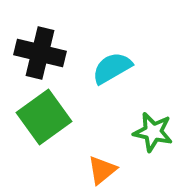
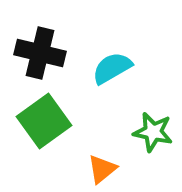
green square: moved 4 px down
orange triangle: moved 1 px up
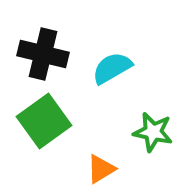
black cross: moved 3 px right, 1 px down
orange triangle: moved 1 px left; rotated 8 degrees clockwise
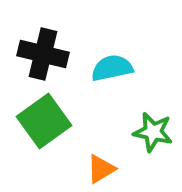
cyan semicircle: rotated 18 degrees clockwise
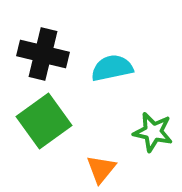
orange triangle: rotated 20 degrees counterclockwise
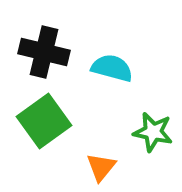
black cross: moved 1 px right, 2 px up
cyan semicircle: rotated 27 degrees clockwise
orange triangle: moved 2 px up
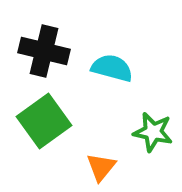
black cross: moved 1 px up
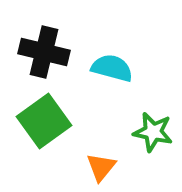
black cross: moved 1 px down
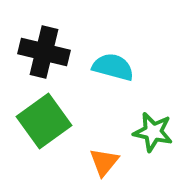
cyan semicircle: moved 1 px right, 1 px up
orange triangle: moved 3 px right, 5 px up
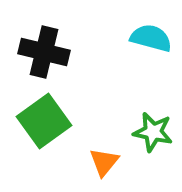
cyan semicircle: moved 38 px right, 29 px up
